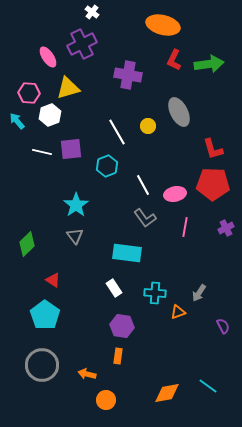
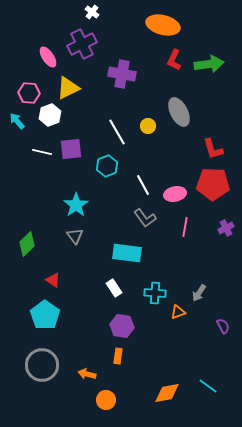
purple cross at (128, 75): moved 6 px left, 1 px up
yellow triangle at (68, 88): rotated 10 degrees counterclockwise
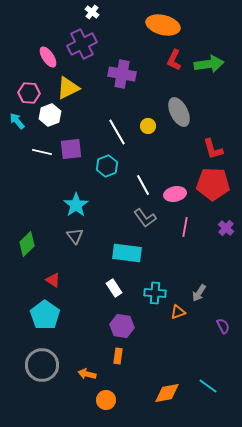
purple cross at (226, 228): rotated 21 degrees counterclockwise
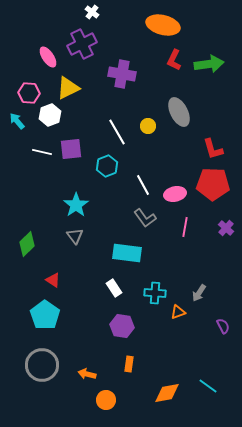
orange rectangle at (118, 356): moved 11 px right, 8 px down
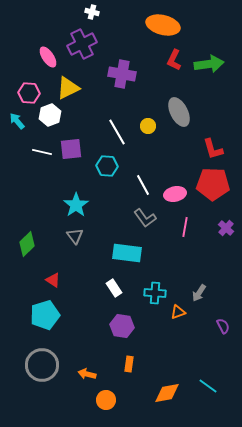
white cross at (92, 12): rotated 24 degrees counterclockwise
cyan hexagon at (107, 166): rotated 25 degrees clockwise
cyan pentagon at (45, 315): rotated 20 degrees clockwise
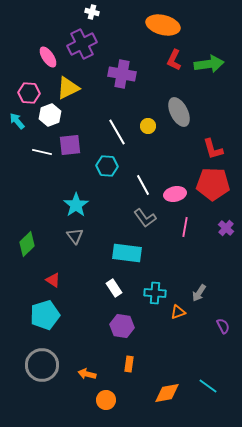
purple square at (71, 149): moved 1 px left, 4 px up
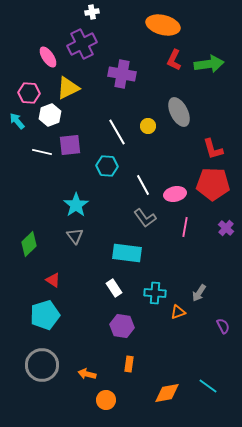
white cross at (92, 12): rotated 24 degrees counterclockwise
green diamond at (27, 244): moved 2 px right
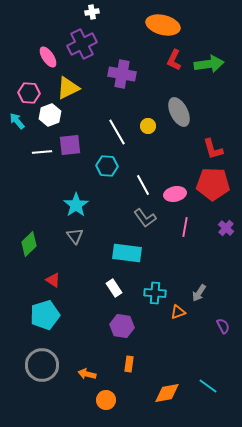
white line at (42, 152): rotated 18 degrees counterclockwise
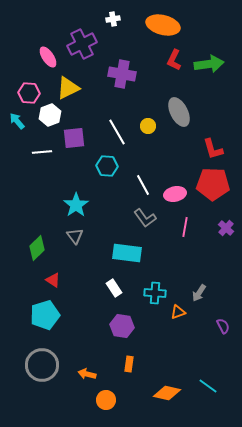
white cross at (92, 12): moved 21 px right, 7 px down
purple square at (70, 145): moved 4 px right, 7 px up
green diamond at (29, 244): moved 8 px right, 4 px down
orange diamond at (167, 393): rotated 24 degrees clockwise
